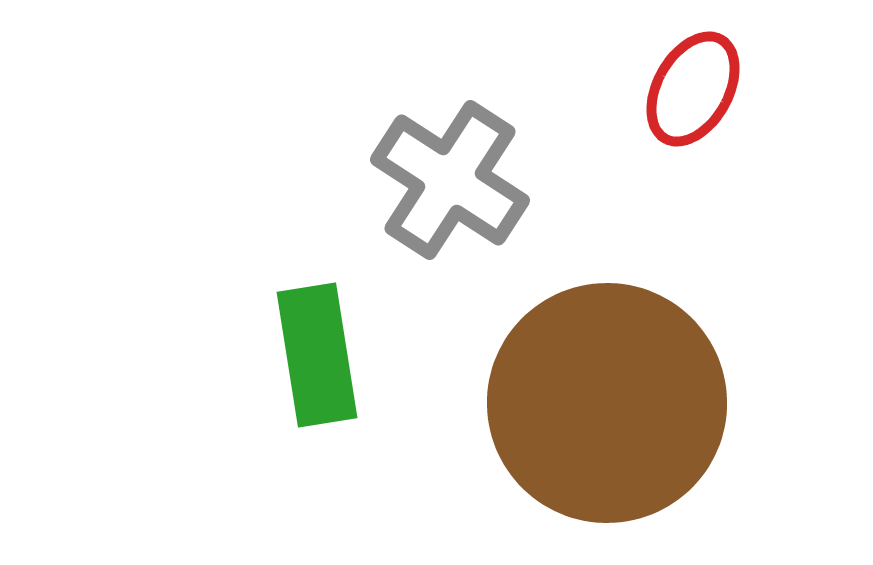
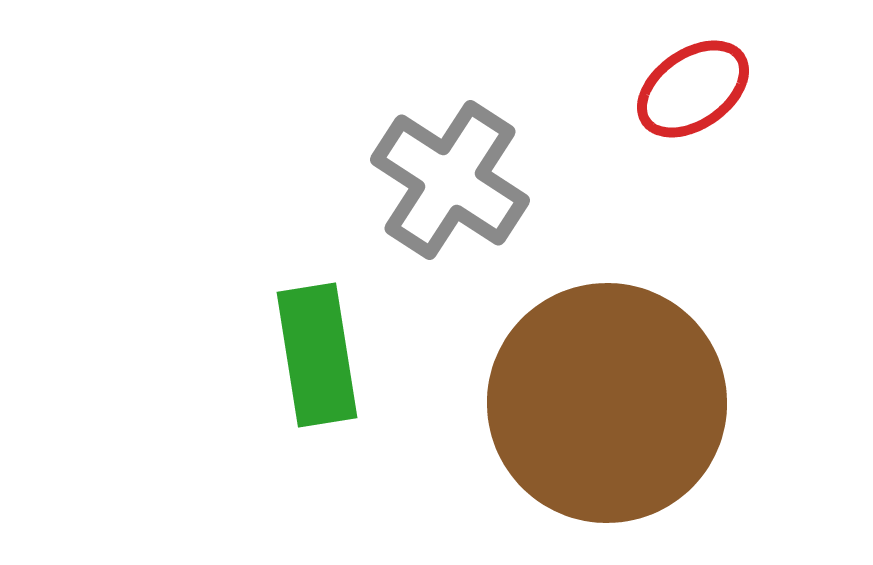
red ellipse: rotated 26 degrees clockwise
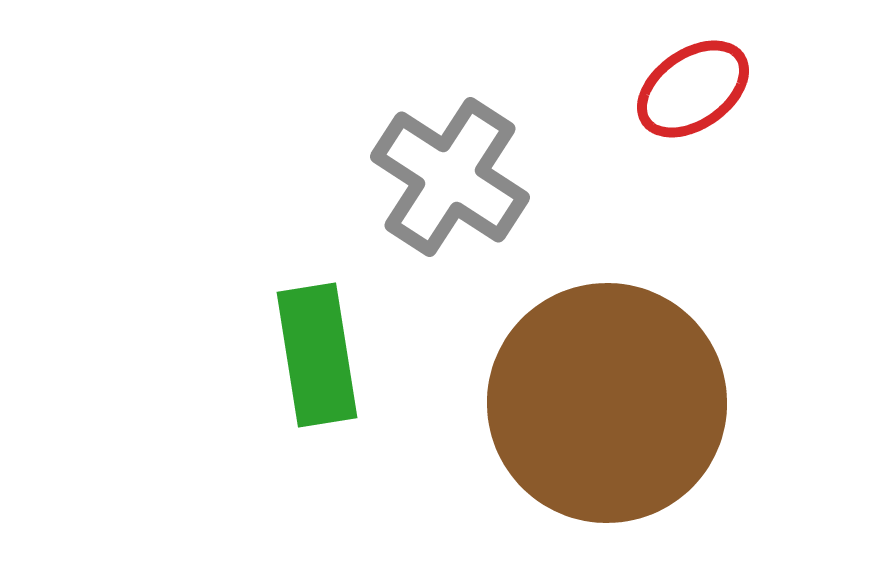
gray cross: moved 3 px up
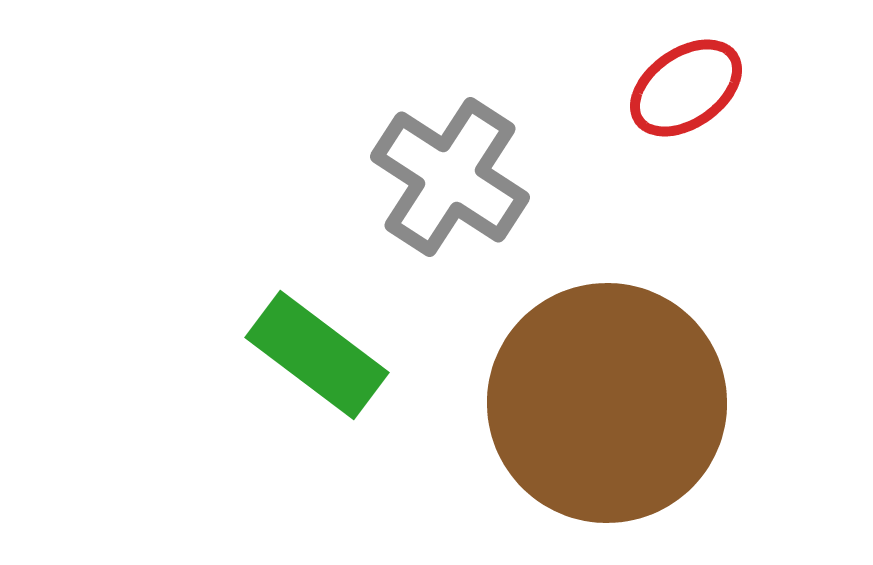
red ellipse: moved 7 px left, 1 px up
green rectangle: rotated 44 degrees counterclockwise
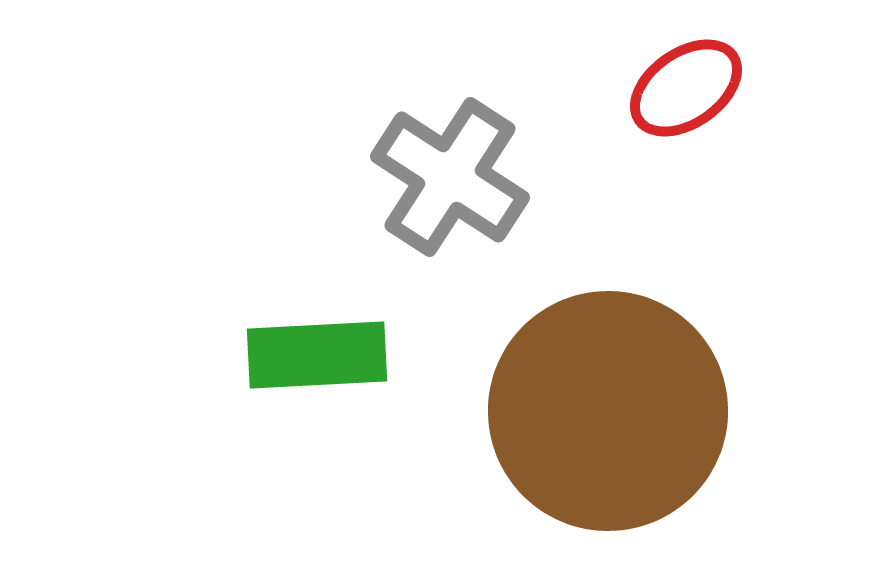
green rectangle: rotated 40 degrees counterclockwise
brown circle: moved 1 px right, 8 px down
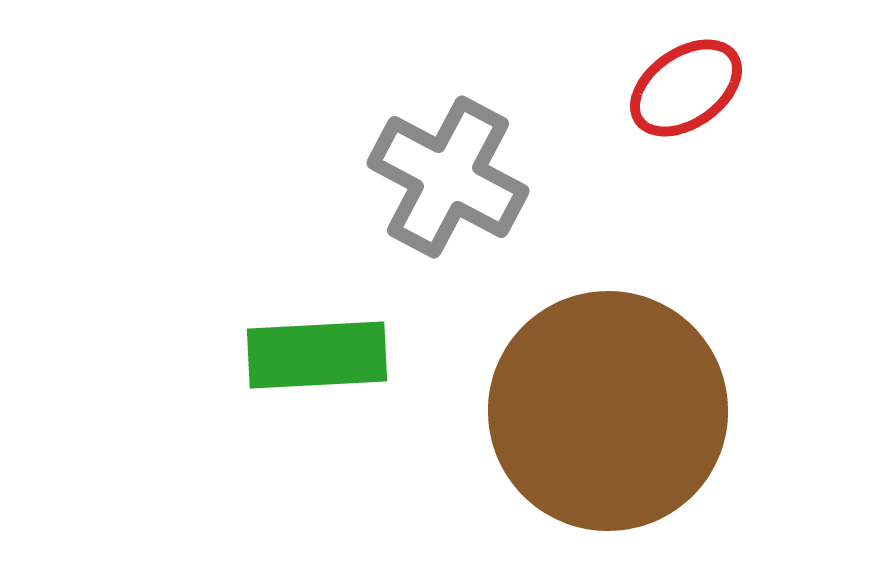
gray cross: moved 2 px left; rotated 5 degrees counterclockwise
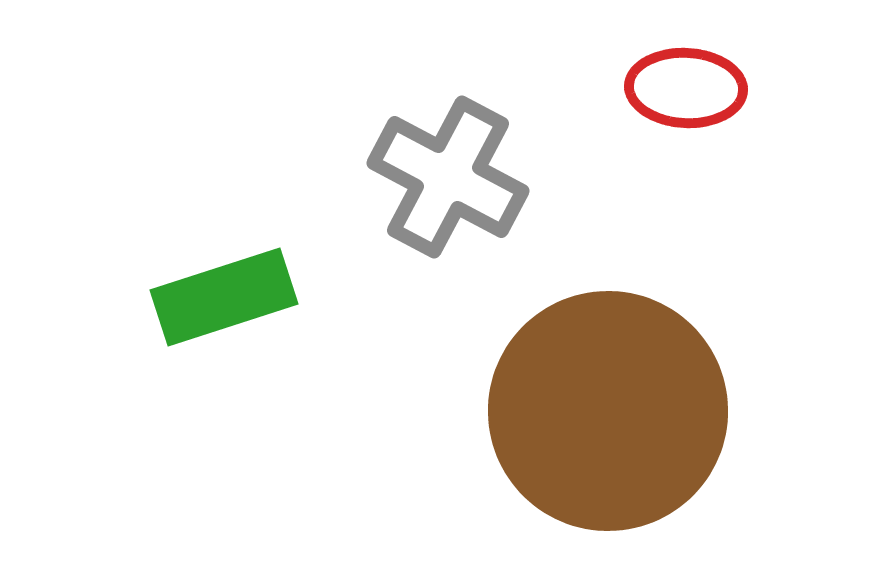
red ellipse: rotated 38 degrees clockwise
green rectangle: moved 93 px left, 58 px up; rotated 15 degrees counterclockwise
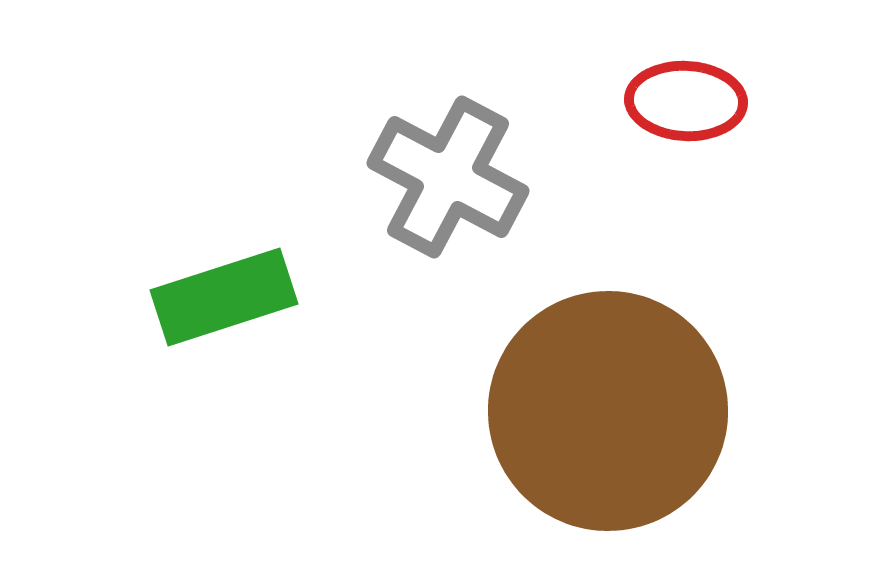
red ellipse: moved 13 px down
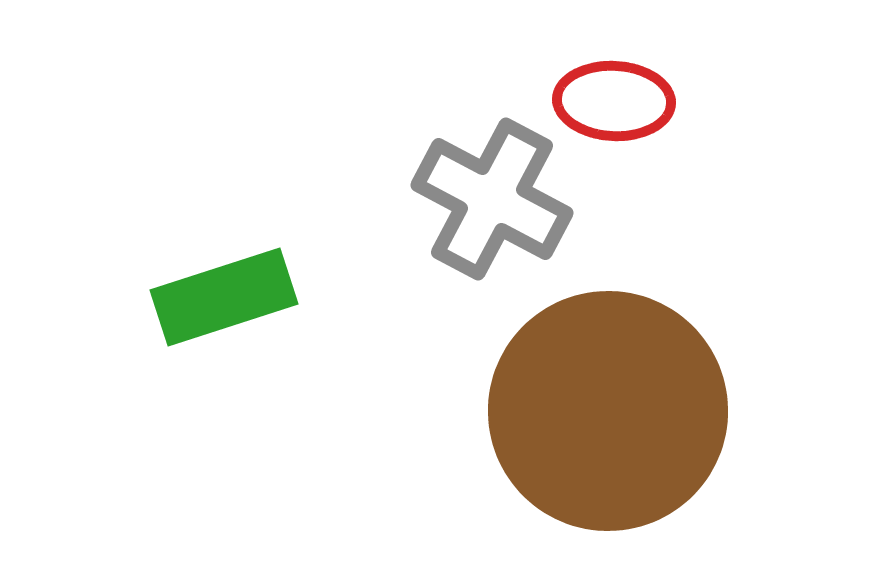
red ellipse: moved 72 px left
gray cross: moved 44 px right, 22 px down
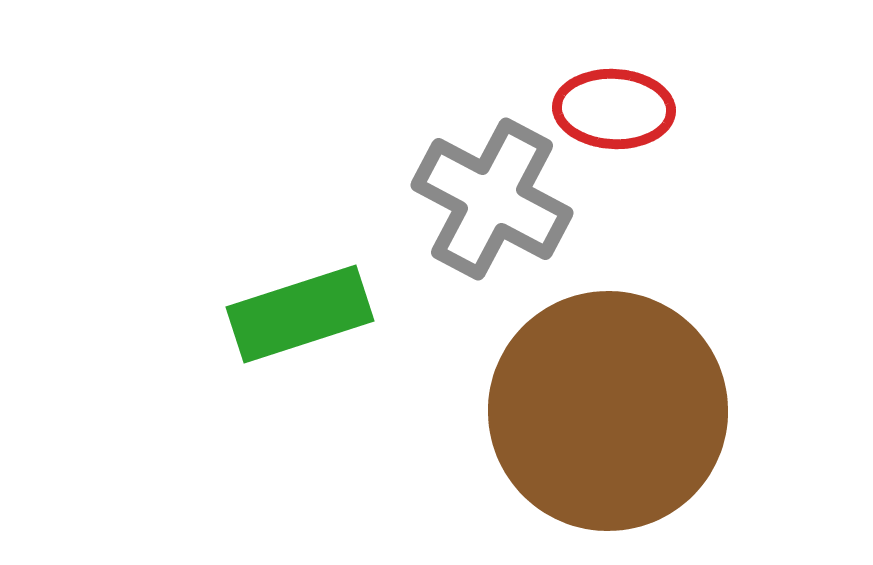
red ellipse: moved 8 px down
green rectangle: moved 76 px right, 17 px down
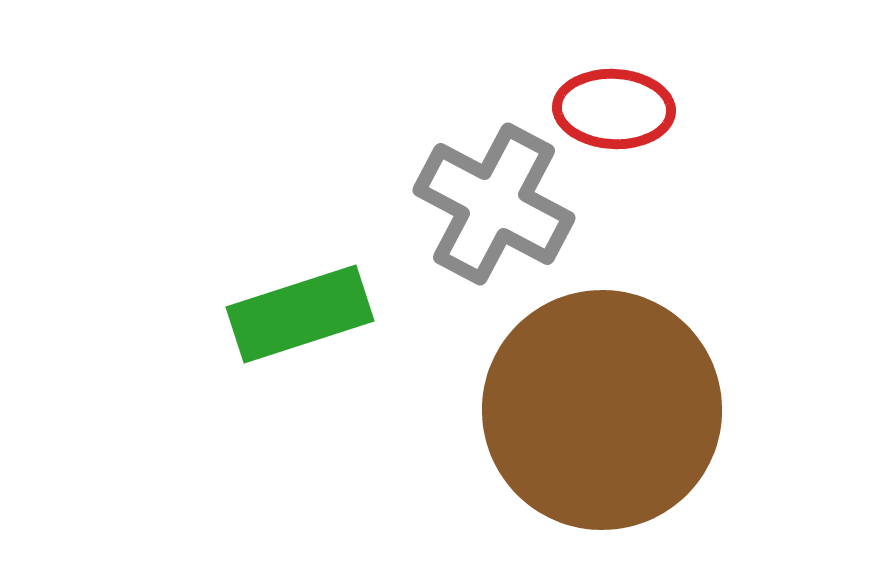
gray cross: moved 2 px right, 5 px down
brown circle: moved 6 px left, 1 px up
